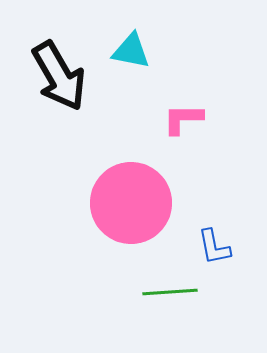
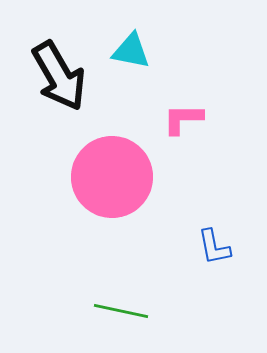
pink circle: moved 19 px left, 26 px up
green line: moved 49 px left, 19 px down; rotated 16 degrees clockwise
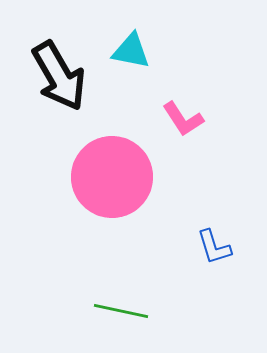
pink L-shape: rotated 123 degrees counterclockwise
blue L-shape: rotated 6 degrees counterclockwise
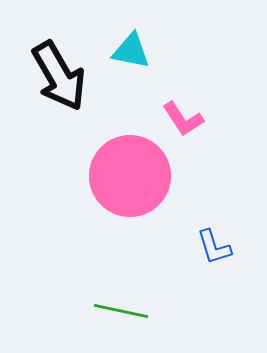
pink circle: moved 18 px right, 1 px up
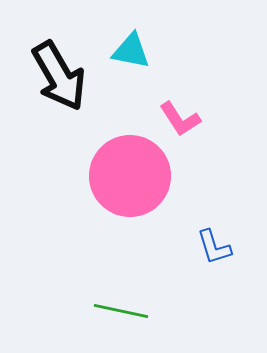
pink L-shape: moved 3 px left
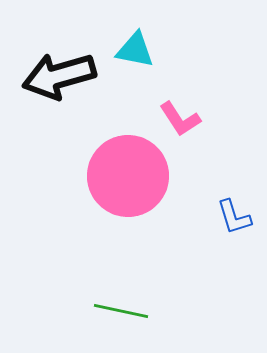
cyan triangle: moved 4 px right, 1 px up
black arrow: rotated 104 degrees clockwise
pink circle: moved 2 px left
blue L-shape: moved 20 px right, 30 px up
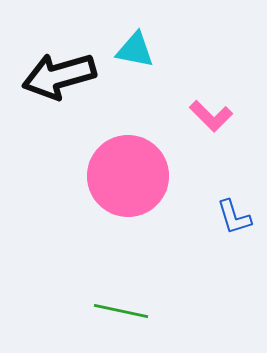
pink L-shape: moved 31 px right, 3 px up; rotated 12 degrees counterclockwise
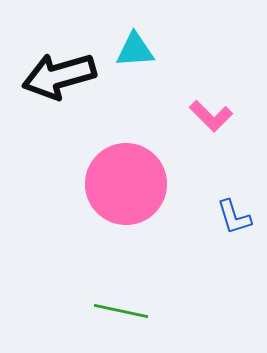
cyan triangle: rotated 15 degrees counterclockwise
pink circle: moved 2 px left, 8 px down
